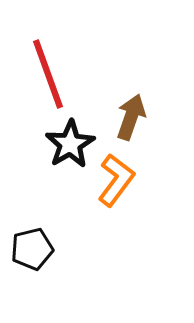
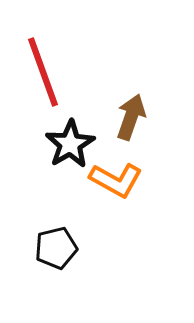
red line: moved 5 px left, 2 px up
orange L-shape: rotated 82 degrees clockwise
black pentagon: moved 24 px right, 1 px up
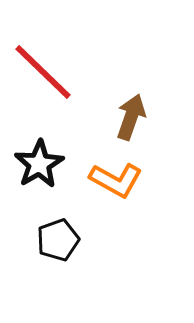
red line: rotated 26 degrees counterclockwise
black star: moved 31 px left, 20 px down
black pentagon: moved 2 px right, 8 px up; rotated 6 degrees counterclockwise
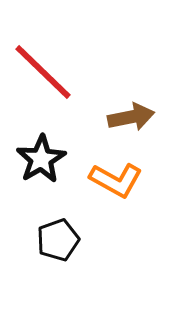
brown arrow: rotated 60 degrees clockwise
black star: moved 2 px right, 5 px up
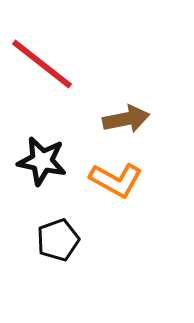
red line: moved 1 px left, 8 px up; rotated 6 degrees counterclockwise
brown arrow: moved 5 px left, 2 px down
black star: moved 1 px right, 2 px down; rotated 30 degrees counterclockwise
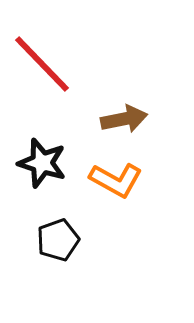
red line: rotated 8 degrees clockwise
brown arrow: moved 2 px left
black star: moved 2 px down; rotated 6 degrees clockwise
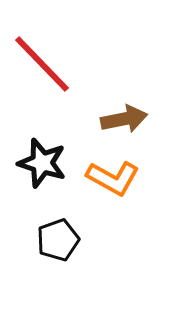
orange L-shape: moved 3 px left, 2 px up
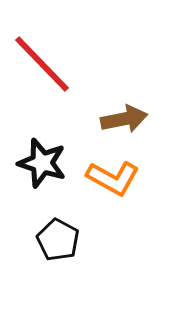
black pentagon: rotated 24 degrees counterclockwise
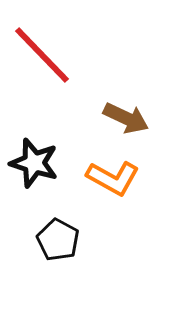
red line: moved 9 px up
brown arrow: moved 2 px right, 1 px up; rotated 36 degrees clockwise
black star: moved 8 px left
